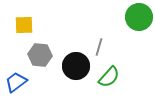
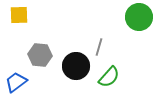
yellow square: moved 5 px left, 10 px up
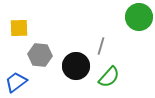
yellow square: moved 13 px down
gray line: moved 2 px right, 1 px up
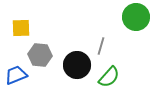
green circle: moved 3 px left
yellow square: moved 2 px right
black circle: moved 1 px right, 1 px up
blue trapezoid: moved 7 px up; rotated 15 degrees clockwise
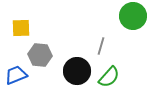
green circle: moved 3 px left, 1 px up
black circle: moved 6 px down
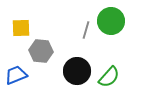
green circle: moved 22 px left, 5 px down
gray line: moved 15 px left, 16 px up
gray hexagon: moved 1 px right, 4 px up
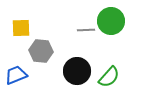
gray line: rotated 72 degrees clockwise
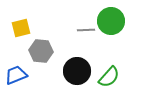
yellow square: rotated 12 degrees counterclockwise
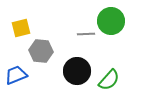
gray line: moved 4 px down
green semicircle: moved 3 px down
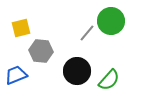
gray line: moved 1 px right, 1 px up; rotated 48 degrees counterclockwise
